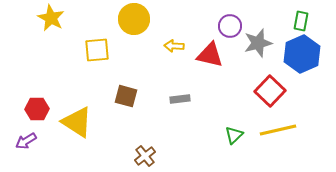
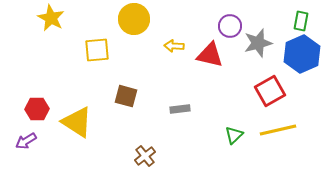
red square: rotated 16 degrees clockwise
gray rectangle: moved 10 px down
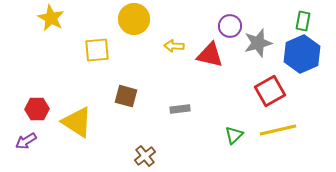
green rectangle: moved 2 px right
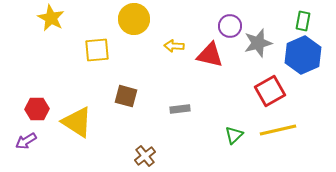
blue hexagon: moved 1 px right, 1 px down
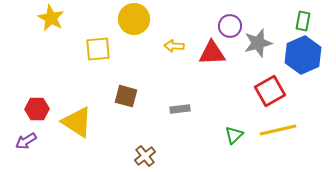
yellow square: moved 1 px right, 1 px up
red triangle: moved 2 px right, 2 px up; rotated 16 degrees counterclockwise
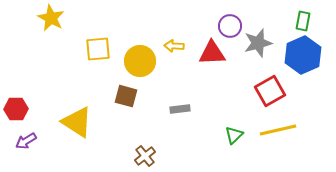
yellow circle: moved 6 px right, 42 px down
red hexagon: moved 21 px left
